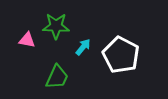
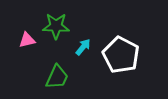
pink triangle: rotated 24 degrees counterclockwise
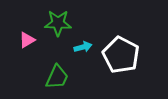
green star: moved 2 px right, 3 px up
pink triangle: rotated 18 degrees counterclockwise
cyan arrow: rotated 36 degrees clockwise
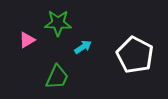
cyan arrow: rotated 18 degrees counterclockwise
white pentagon: moved 14 px right
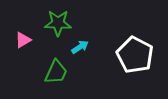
pink triangle: moved 4 px left
cyan arrow: moved 3 px left
green trapezoid: moved 1 px left, 5 px up
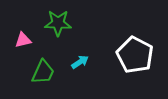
pink triangle: rotated 18 degrees clockwise
cyan arrow: moved 15 px down
green trapezoid: moved 13 px left
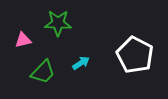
cyan arrow: moved 1 px right, 1 px down
green trapezoid: rotated 20 degrees clockwise
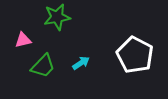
green star: moved 1 px left, 6 px up; rotated 12 degrees counterclockwise
green trapezoid: moved 6 px up
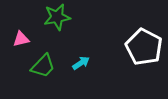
pink triangle: moved 2 px left, 1 px up
white pentagon: moved 9 px right, 8 px up
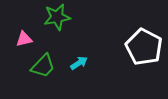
pink triangle: moved 3 px right
cyan arrow: moved 2 px left
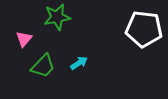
pink triangle: rotated 36 degrees counterclockwise
white pentagon: moved 18 px up; rotated 21 degrees counterclockwise
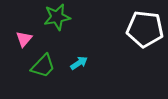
white pentagon: moved 1 px right
